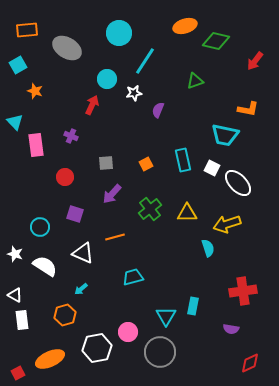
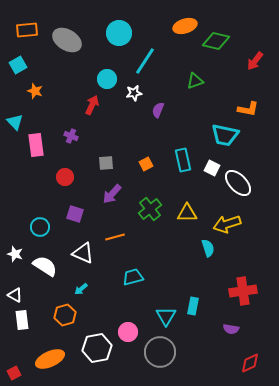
gray ellipse at (67, 48): moved 8 px up
red square at (18, 373): moved 4 px left
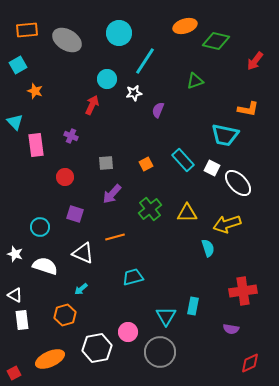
cyan rectangle at (183, 160): rotated 30 degrees counterclockwise
white semicircle at (45, 266): rotated 15 degrees counterclockwise
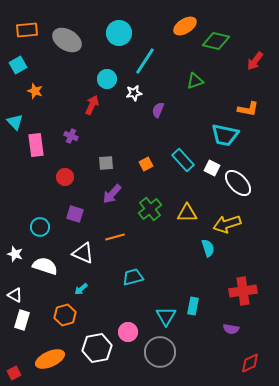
orange ellipse at (185, 26): rotated 15 degrees counterclockwise
white rectangle at (22, 320): rotated 24 degrees clockwise
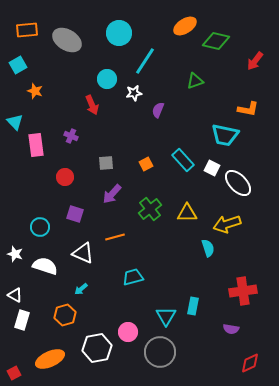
red arrow at (92, 105): rotated 132 degrees clockwise
